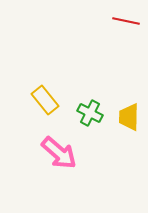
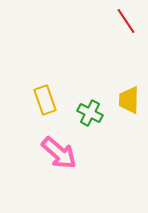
red line: rotated 44 degrees clockwise
yellow rectangle: rotated 20 degrees clockwise
yellow trapezoid: moved 17 px up
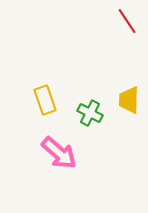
red line: moved 1 px right
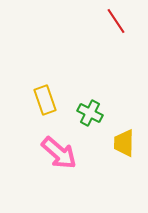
red line: moved 11 px left
yellow trapezoid: moved 5 px left, 43 px down
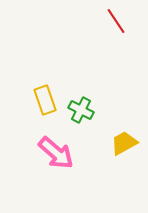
green cross: moved 9 px left, 3 px up
yellow trapezoid: rotated 60 degrees clockwise
pink arrow: moved 3 px left
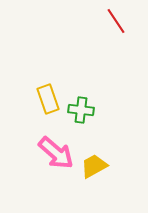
yellow rectangle: moved 3 px right, 1 px up
green cross: rotated 20 degrees counterclockwise
yellow trapezoid: moved 30 px left, 23 px down
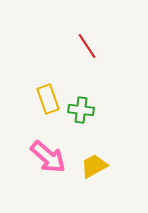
red line: moved 29 px left, 25 px down
pink arrow: moved 8 px left, 4 px down
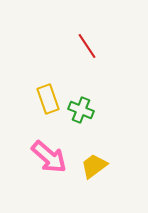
green cross: rotated 15 degrees clockwise
pink arrow: moved 1 px right
yellow trapezoid: rotated 8 degrees counterclockwise
